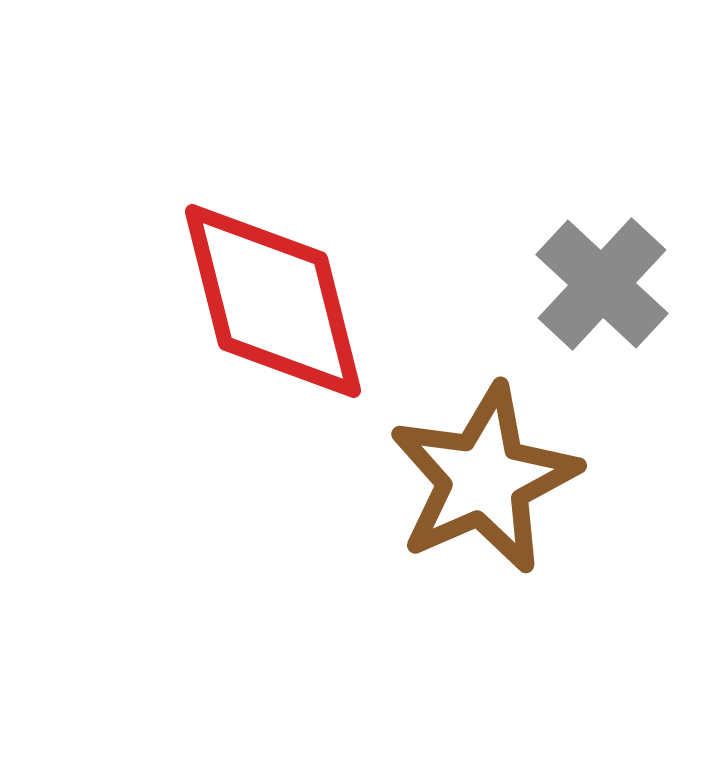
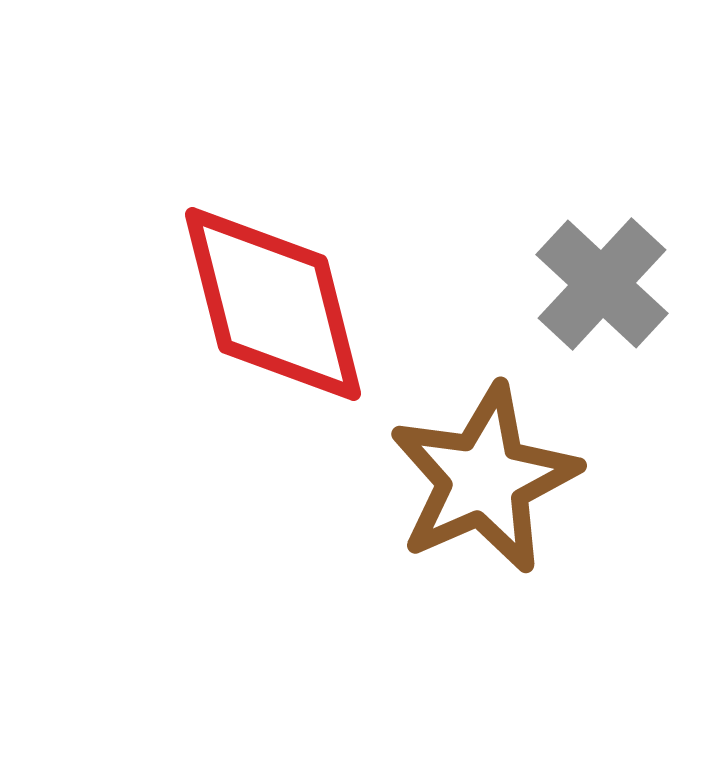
red diamond: moved 3 px down
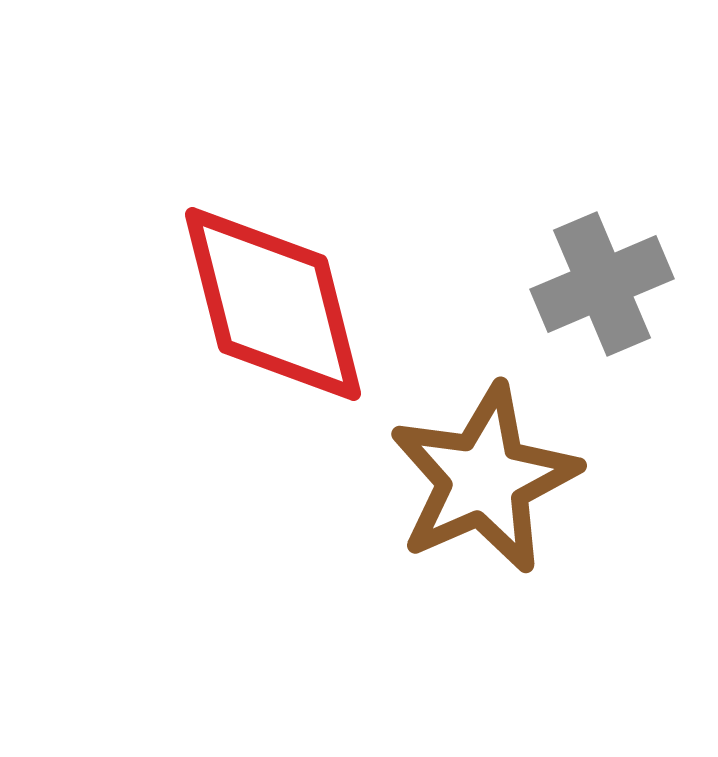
gray cross: rotated 24 degrees clockwise
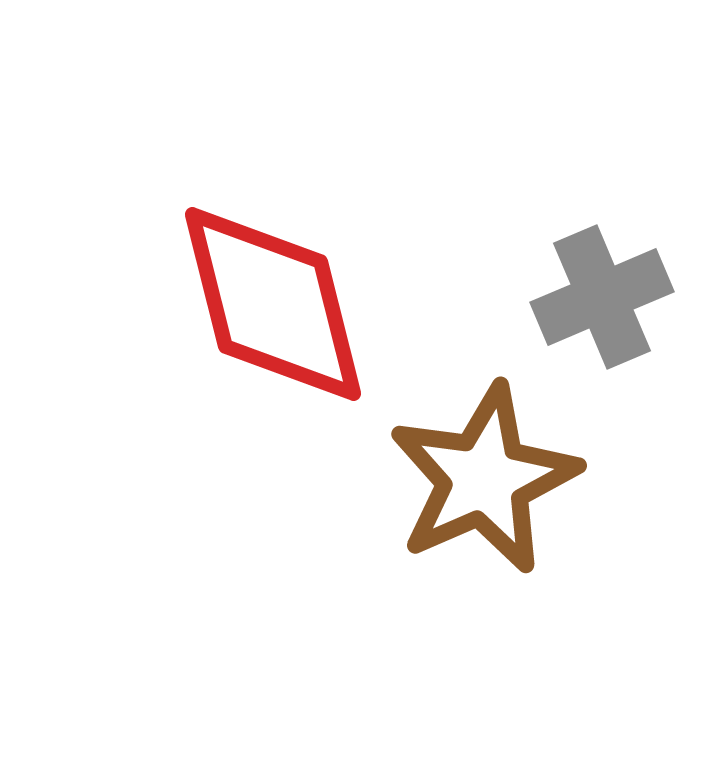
gray cross: moved 13 px down
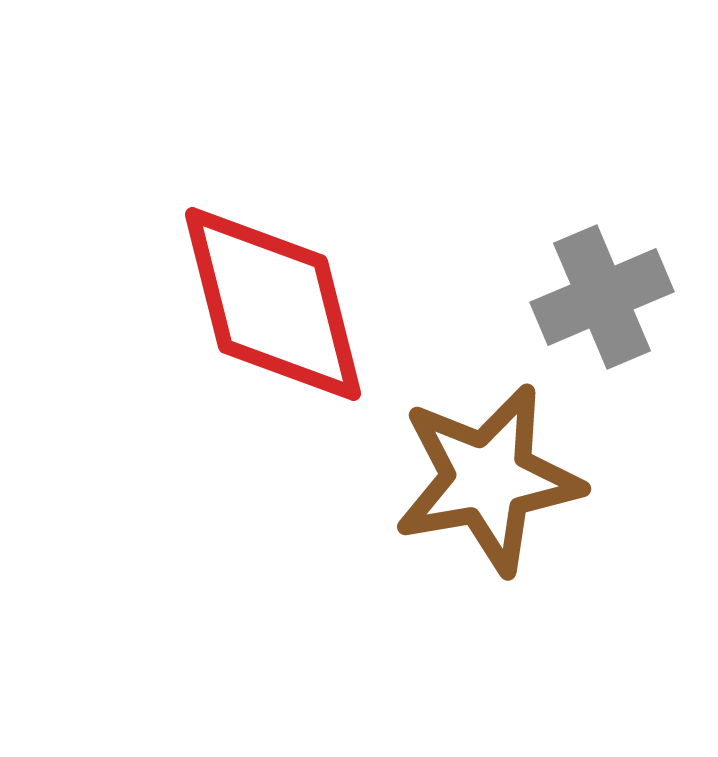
brown star: moved 4 px right; rotated 14 degrees clockwise
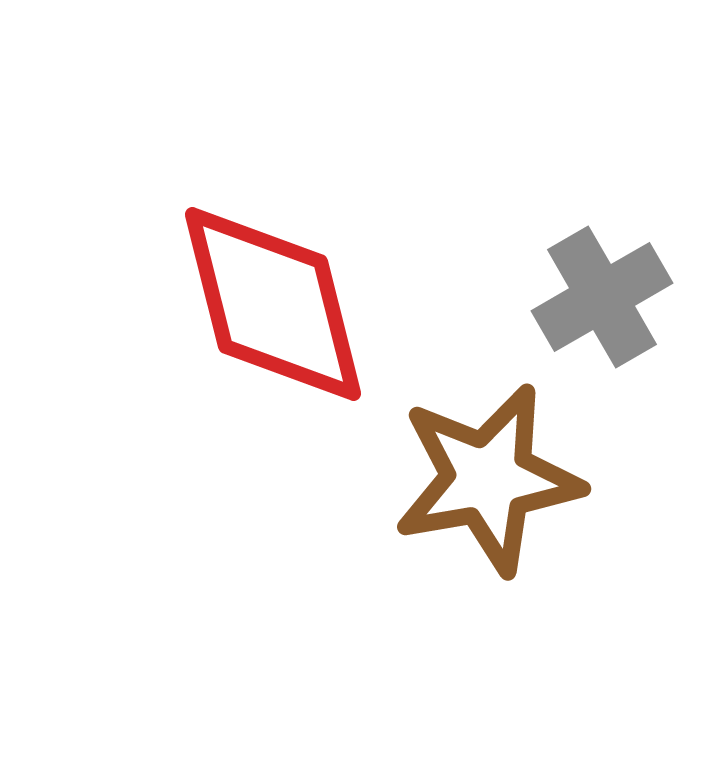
gray cross: rotated 7 degrees counterclockwise
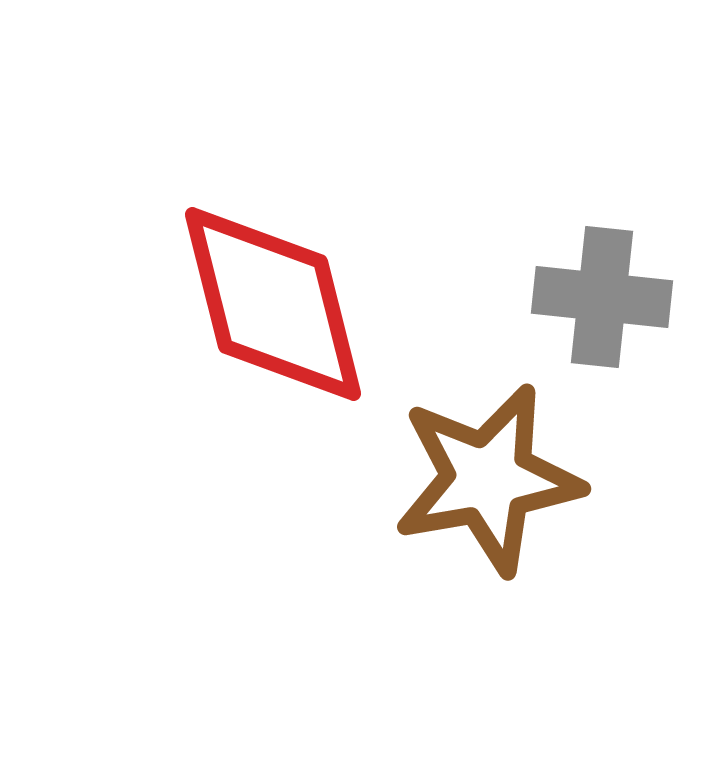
gray cross: rotated 36 degrees clockwise
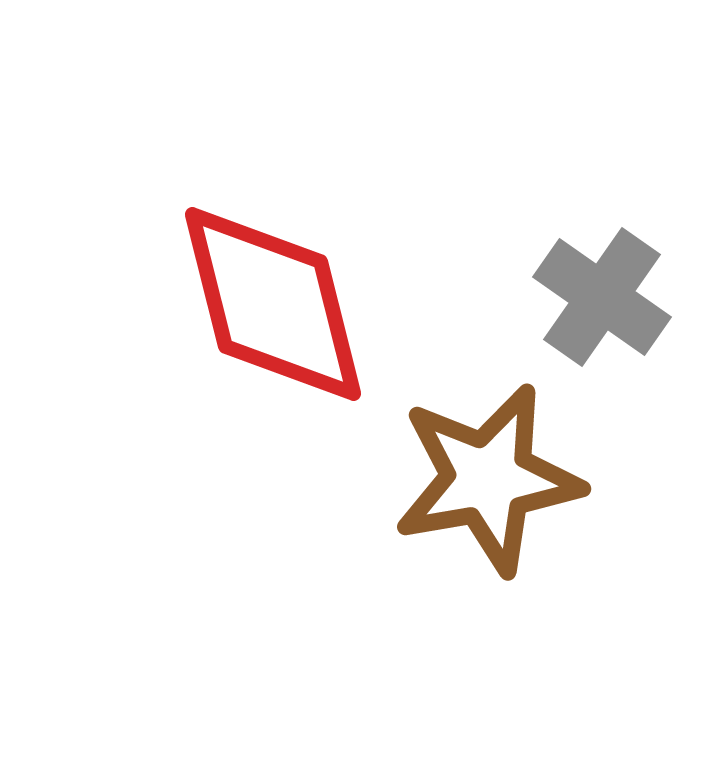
gray cross: rotated 29 degrees clockwise
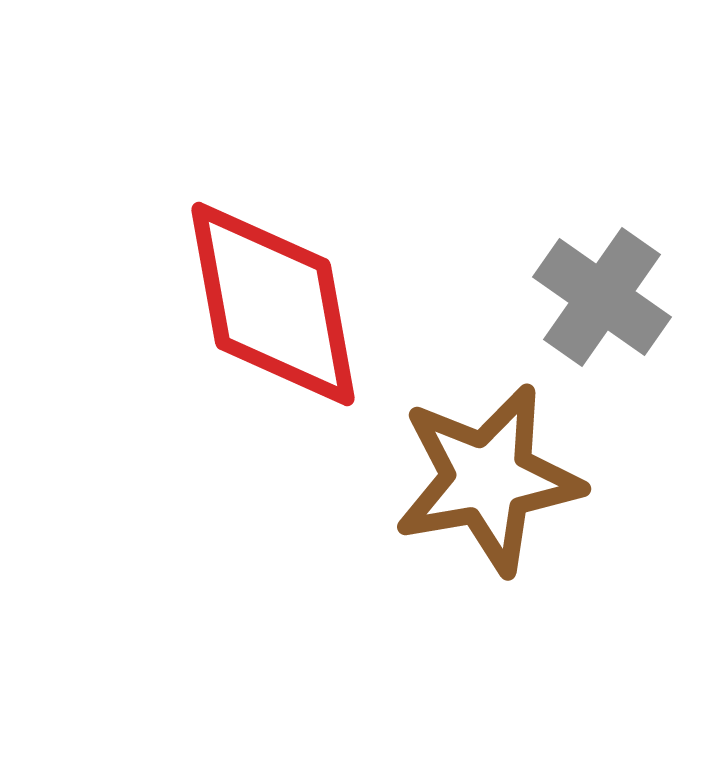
red diamond: rotated 4 degrees clockwise
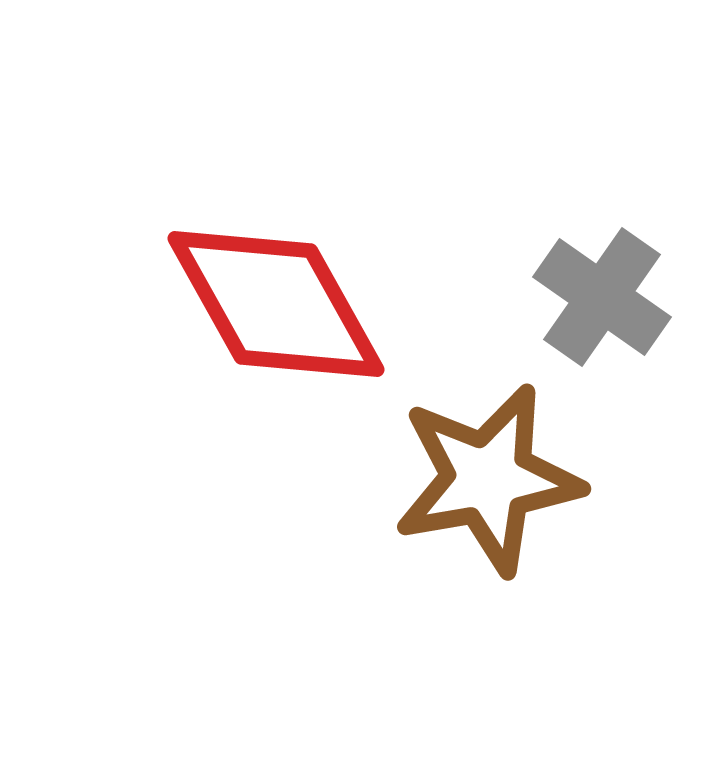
red diamond: moved 3 px right; rotated 19 degrees counterclockwise
